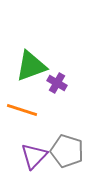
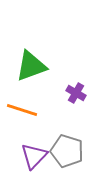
purple cross: moved 19 px right, 10 px down
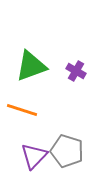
purple cross: moved 22 px up
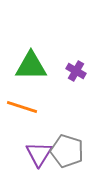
green triangle: rotated 20 degrees clockwise
orange line: moved 3 px up
purple triangle: moved 5 px right, 2 px up; rotated 12 degrees counterclockwise
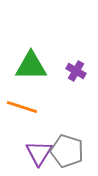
purple triangle: moved 1 px up
